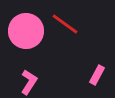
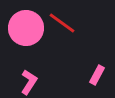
red line: moved 3 px left, 1 px up
pink circle: moved 3 px up
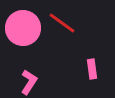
pink circle: moved 3 px left
pink rectangle: moved 5 px left, 6 px up; rotated 36 degrees counterclockwise
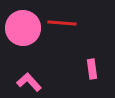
red line: rotated 32 degrees counterclockwise
pink L-shape: rotated 75 degrees counterclockwise
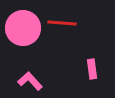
pink L-shape: moved 1 px right, 1 px up
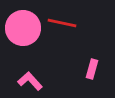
red line: rotated 8 degrees clockwise
pink rectangle: rotated 24 degrees clockwise
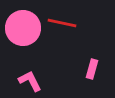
pink L-shape: rotated 15 degrees clockwise
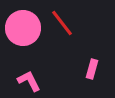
red line: rotated 40 degrees clockwise
pink L-shape: moved 1 px left
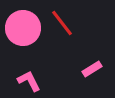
pink rectangle: rotated 42 degrees clockwise
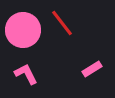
pink circle: moved 2 px down
pink L-shape: moved 3 px left, 7 px up
